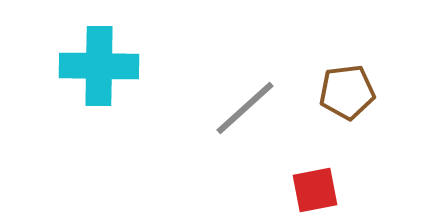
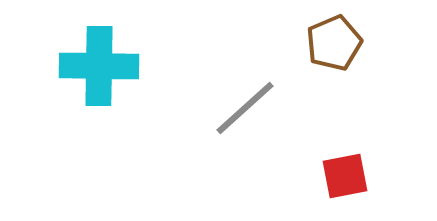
brown pentagon: moved 13 px left, 49 px up; rotated 16 degrees counterclockwise
red square: moved 30 px right, 14 px up
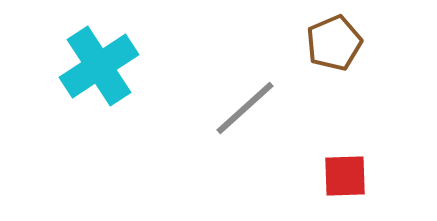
cyan cross: rotated 34 degrees counterclockwise
red square: rotated 9 degrees clockwise
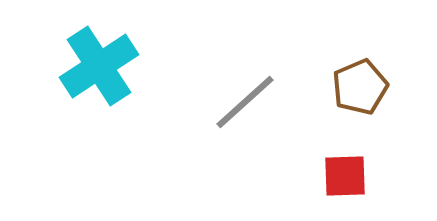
brown pentagon: moved 26 px right, 44 px down
gray line: moved 6 px up
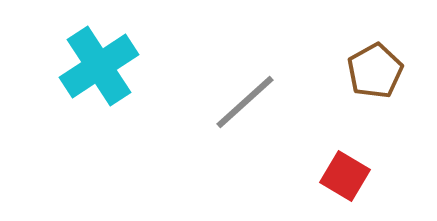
brown pentagon: moved 15 px right, 16 px up; rotated 6 degrees counterclockwise
red square: rotated 33 degrees clockwise
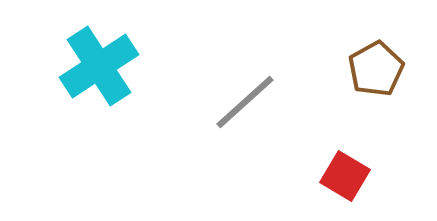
brown pentagon: moved 1 px right, 2 px up
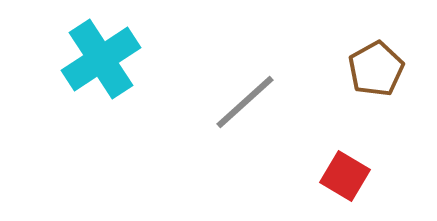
cyan cross: moved 2 px right, 7 px up
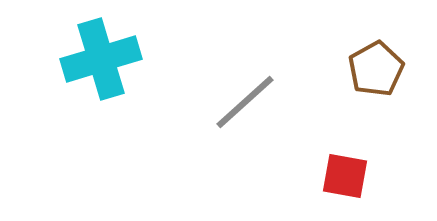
cyan cross: rotated 16 degrees clockwise
red square: rotated 21 degrees counterclockwise
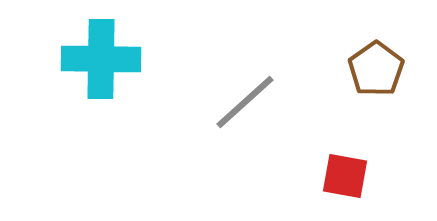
cyan cross: rotated 18 degrees clockwise
brown pentagon: rotated 6 degrees counterclockwise
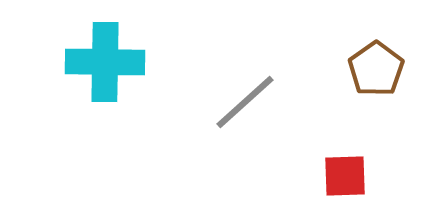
cyan cross: moved 4 px right, 3 px down
red square: rotated 12 degrees counterclockwise
